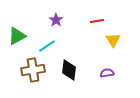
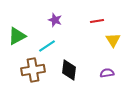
purple star: moved 1 px left; rotated 16 degrees counterclockwise
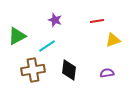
yellow triangle: rotated 42 degrees clockwise
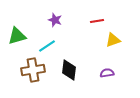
green triangle: rotated 12 degrees clockwise
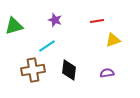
green triangle: moved 3 px left, 10 px up
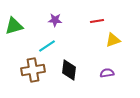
purple star: rotated 16 degrees counterclockwise
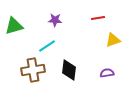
red line: moved 1 px right, 3 px up
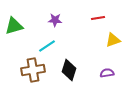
black diamond: rotated 10 degrees clockwise
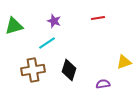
purple star: moved 1 px left, 1 px down; rotated 16 degrees clockwise
yellow triangle: moved 11 px right, 22 px down
cyan line: moved 3 px up
purple semicircle: moved 4 px left, 11 px down
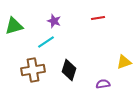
cyan line: moved 1 px left, 1 px up
